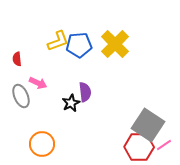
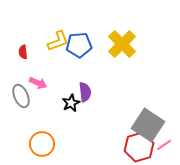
yellow cross: moved 7 px right
red semicircle: moved 6 px right, 7 px up
red hexagon: rotated 16 degrees counterclockwise
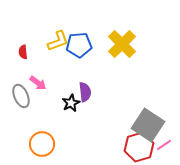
pink arrow: rotated 12 degrees clockwise
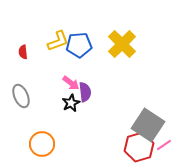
pink arrow: moved 33 px right
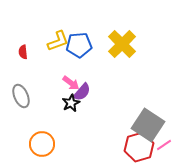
purple semicircle: moved 3 px left; rotated 48 degrees clockwise
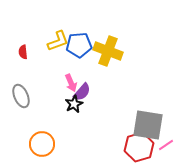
yellow cross: moved 14 px left, 7 px down; rotated 24 degrees counterclockwise
pink arrow: rotated 30 degrees clockwise
black star: moved 3 px right, 1 px down
gray square: rotated 24 degrees counterclockwise
pink line: moved 2 px right
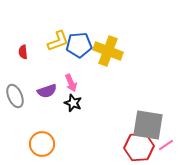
purple semicircle: moved 35 px left, 1 px up; rotated 30 degrees clockwise
gray ellipse: moved 6 px left
black star: moved 1 px left, 1 px up; rotated 24 degrees counterclockwise
red hexagon: rotated 12 degrees clockwise
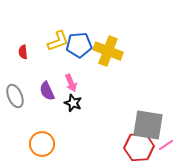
purple semicircle: rotated 84 degrees clockwise
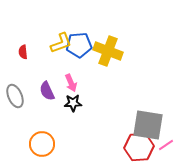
yellow L-shape: moved 3 px right, 2 px down
black star: rotated 24 degrees counterclockwise
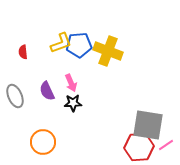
orange circle: moved 1 px right, 2 px up
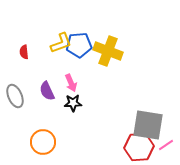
red semicircle: moved 1 px right
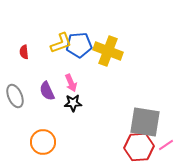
gray square: moved 3 px left, 3 px up
